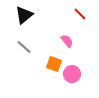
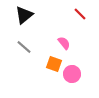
pink semicircle: moved 3 px left, 2 px down
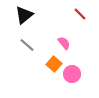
gray line: moved 3 px right, 2 px up
orange square: rotated 21 degrees clockwise
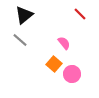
gray line: moved 7 px left, 5 px up
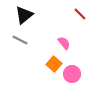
gray line: rotated 14 degrees counterclockwise
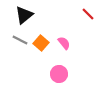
red line: moved 8 px right
orange square: moved 13 px left, 21 px up
pink circle: moved 13 px left
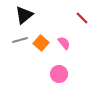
red line: moved 6 px left, 4 px down
gray line: rotated 42 degrees counterclockwise
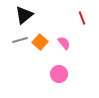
red line: rotated 24 degrees clockwise
orange square: moved 1 px left, 1 px up
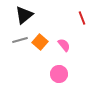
pink semicircle: moved 2 px down
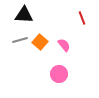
black triangle: rotated 42 degrees clockwise
